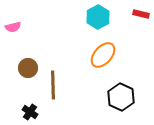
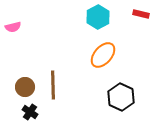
brown circle: moved 3 px left, 19 px down
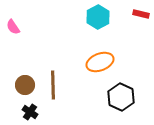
pink semicircle: rotated 70 degrees clockwise
orange ellipse: moved 3 px left, 7 px down; rotated 28 degrees clockwise
brown circle: moved 2 px up
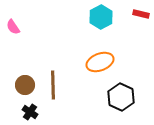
cyan hexagon: moved 3 px right
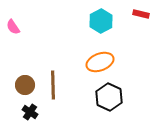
cyan hexagon: moved 4 px down
black hexagon: moved 12 px left
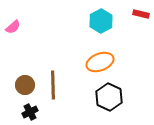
pink semicircle: rotated 98 degrees counterclockwise
black cross: rotated 28 degrees clockwise
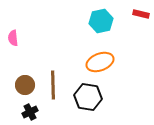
cyan hexagon: rotated 15 degrees clockwise
pink semicircle: moved 11 px down; rotated 126 degrees clockwise
black hexagon: moved 21 px left; rotated 16 degrees counterclockwise
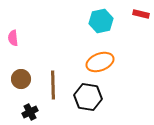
brown circle: moved 4 px left, 6 px up
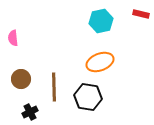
brown line: moved 1 px right, 2 px down
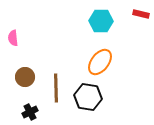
cyan hexagon: rotated 15 degrees clockwise
orange ellipse: rotated 32 degrees counterclockwise
brown circle: moved 4 px right, 2 px up
brown line: moved 2 px right, 1 px down
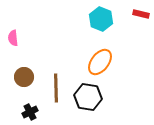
cyan hexagon: moved 2 px up; rotated 20 degrees clockwise
brown circle: moved 1 px left
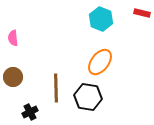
red rectangle: moved 1 px right, 1 px up
brown circle: moved 11 px left
